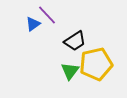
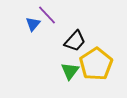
blue triangle: rotated 14 degrees counterclockwise
black trapezoid: rotated 15 degrees counterclockwise
yellow pentagon: rotated 20 degrees counterclockwise
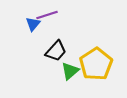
purple line: rotated 65 degrees counterclockwise
black trapezoid: moved 19 px left, 10 px down
green triangle: rotated 12 degrees clockwise
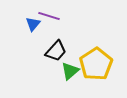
purple line: moved 2 px right, 1 px down; rotated 35 degrees clockwise
